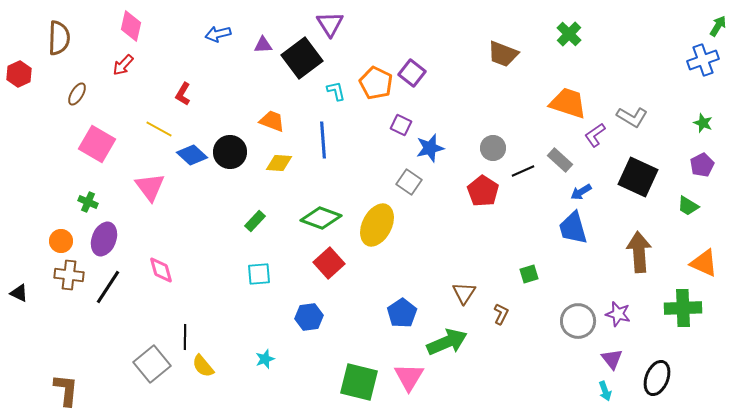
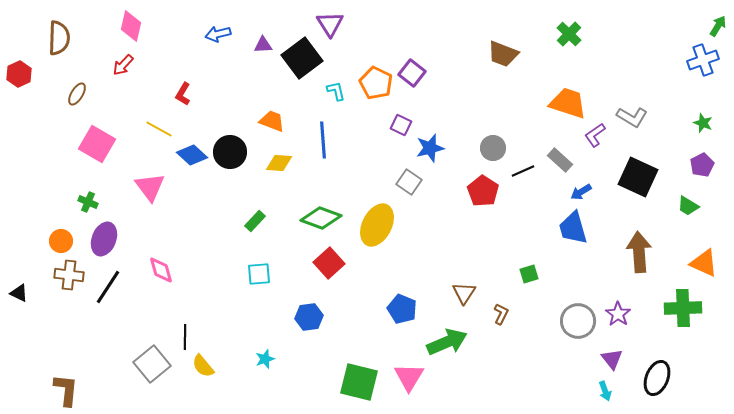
blue pentagon at (402, 313): moved 4 px up; rotated 16 degrees counterclockwise
purple star at (618, 314): rotated 20 degrees clockwise
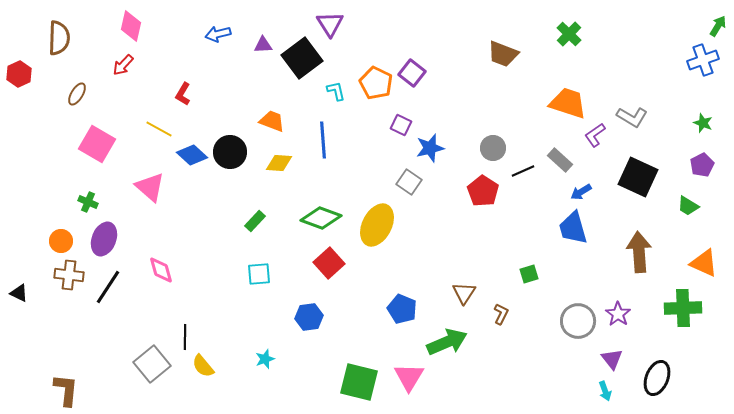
pink triangle at (150, 187): rotated 12 degrees counterclockwise
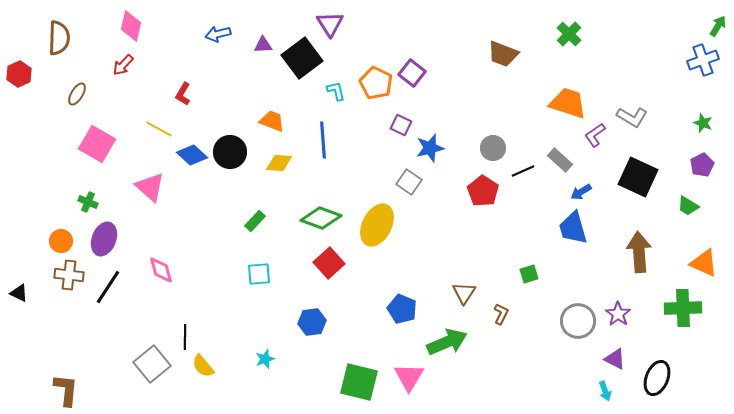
blue hexagon at (309, 317): moved 3 px right, 5 px down
purple triangle at (612, 359): moved 3 px right; rotated 25 degrees counterclockwise
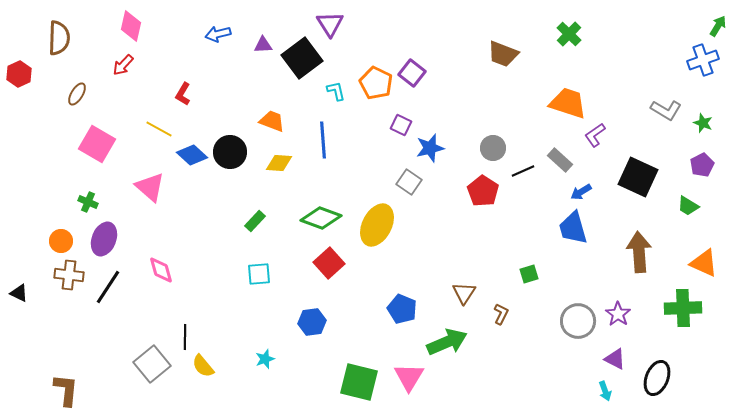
gray L-shape at (632, 117): moved 34 px right, 7 px up
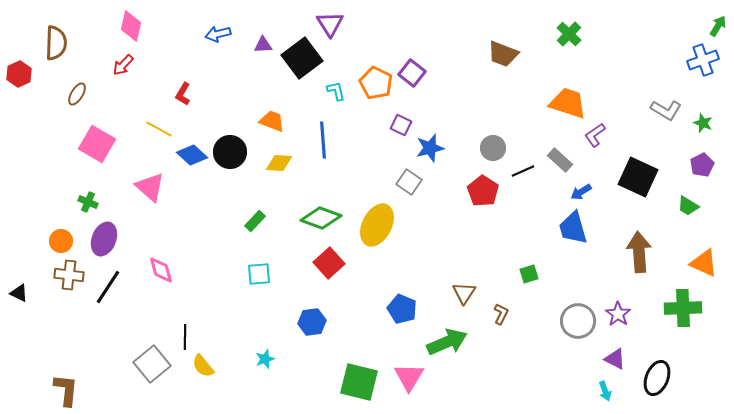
brown semicircle at (59, 38): moved 3 px left, 5 px down
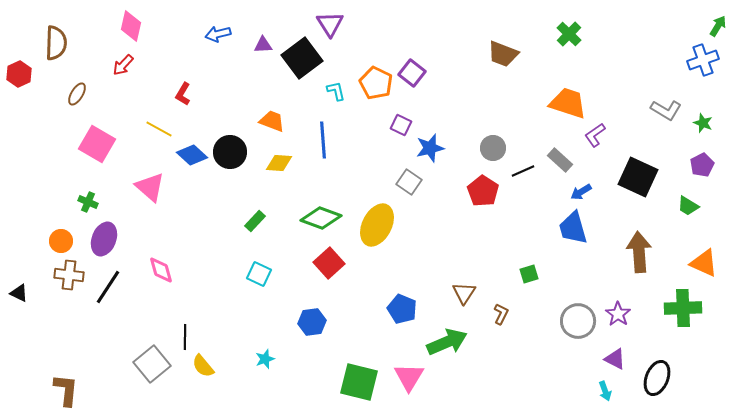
cyan square at (259, 274): rotated 30 degrees clockwise
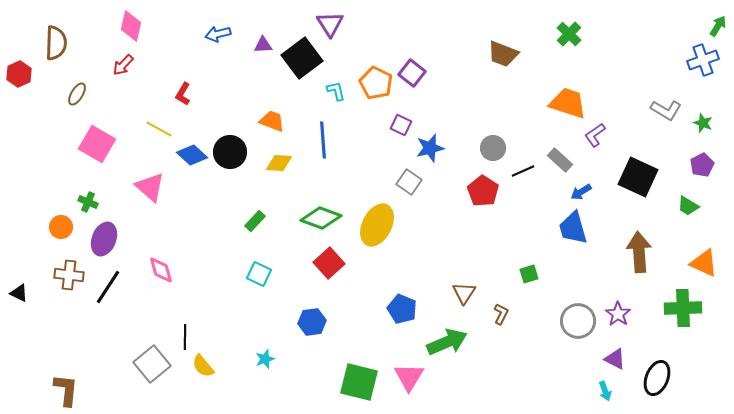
orange circle at (61, 241): moved 14 px up
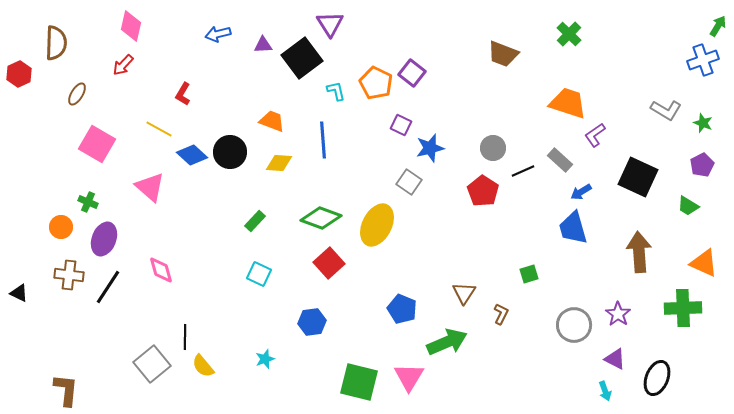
gray circle at (578, 321): moved 4 px left, 4 px down
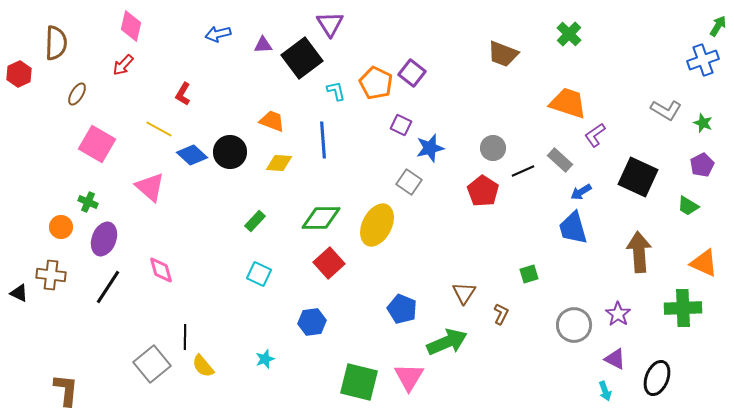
green diamond at (321, 218): rotated 21 degrees counterclockwise
brown cross at (69, 275): moved 18 px left
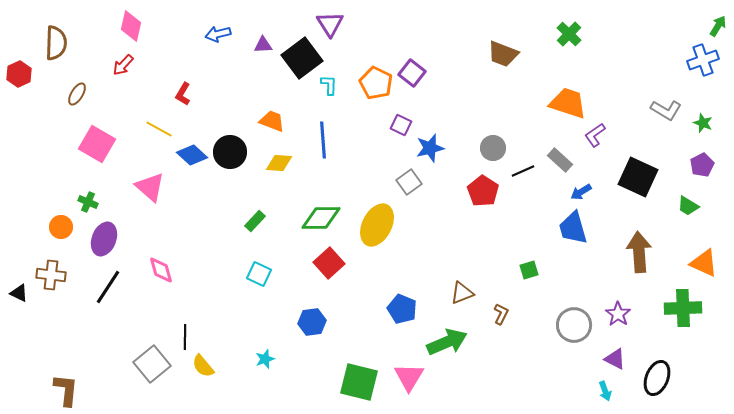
cyan L-shape at (336, 91): moved 7 px left, 6 px up; rotated 15 degrees clockwise
gray square at (409, 182): rotated 20 degrees clockwise
green square at (529, 274): moved 4 px up
brown triangle at (464, 293): moved 2 px left; rotated 35 degrees clockwise
